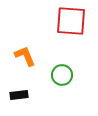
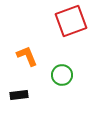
red square: rotated 24 degrees counterclockwise
orange L-shape: moved 2 px right
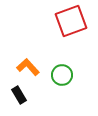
orange L-shape: moved 1 px right, 11 px down; rotated 20 degrees counterclockwise
black rectangle: rotated 66 degrees clockwise
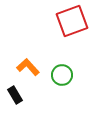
red square: moved 1 px right
black rectangle: moved 4 px left
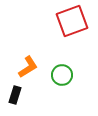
orange L-shape: rotated 100 degrees clockwise
black rectangle: rotated 48 degrees clockwise
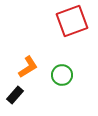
black rectangle: rotated 24 degrees clockwise
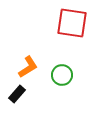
red square: moved 2 px down; rotated 28 degrees clockwise
black rectangle: moved 2 px right, 1 px up
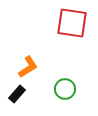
green circle: moved 3 px right, 14 px down
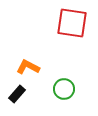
orange L-shape: rotated 120 degrees counterclockwise
green circle: moved 1 px left
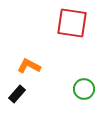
orange L-shape: moved 1 px right, 1 px up
green circle: moved 20 px right
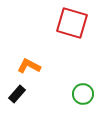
red square: rotated 8 degrees clockwise
green circle: moved 1 px left, 5 px down
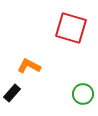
red square: moved 1 px left, 5 px down
black rectangle: moved 5 px left, 1 px up
